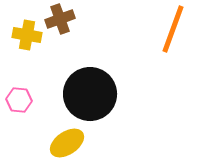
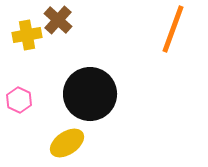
brown cross: moved 2 px left, 1 px down; rotated 28 degrees counterclockwise
yellow cross: rotated 20 degrees counterclockwise
pink hexagon: rotated 20 degrees clockwise
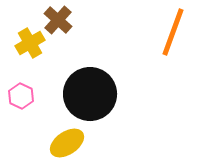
orange line: moved 3 px down
yellow cross: moved 3 px right, 8 px down; rotated 20 degrees counterclockwise
pink hexagon: moved 2 px right, 4 px up
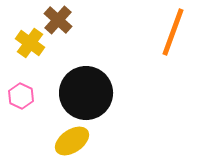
yellow cross: rotated 24 degrees counterclockwise
black circle: moved 4 px left, 1 px up
yellow ellipse: moved 5 px right, 2 px up
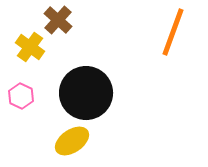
yellow cross: moved 4 px down
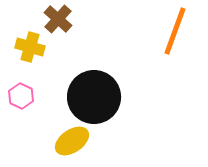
brown cross: moved 1 px up
orange line: moved 2 px right, 1 px up
yellow cross: rotated 20 degrees counterclockwise
black circle: moved 8 px right, 4 px down
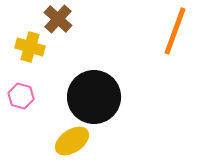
pink hexagon: rotated 10 degrees counterclockwise
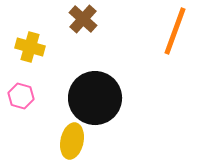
brown cross: moved 25 px right
black circle: moved 1 px right, 1 px down
yellow ellipse: rotated 44 degrees counterclockwise
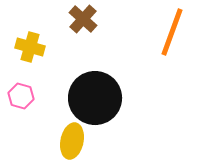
orange line: moved 3 px left, 1 px down
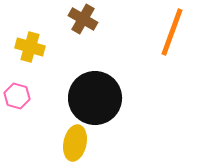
brown cross: rotated 12 degrees counterclockwise
pink hexagon: moved 4 px left
yellow ellipse: moved 3 px right, 2 px down
